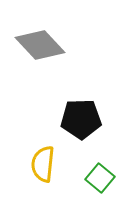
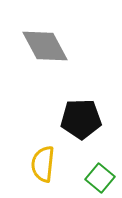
gray diamond: moved 5 px right, 1 px down; rotated 15 degrees clockwise
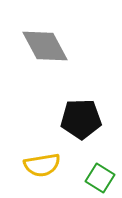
yellow semicircle: moved 1 px left, 1 px down; rotated 105 degrees counterclockwise
green square: rotated 8 degrees counterclockwise
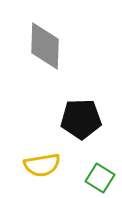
gray diamond: rotated 30 degrees clockwise
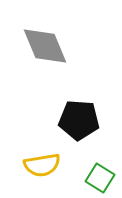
gray diamond: rotated 24 degrees counterclockwise
black pentagon: moved 2 px left, 1 px down; rotated 6 degrees clockwise
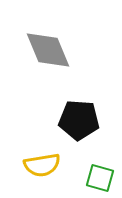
gray diamond: moved 3 px right, 4 px down
green square: rotated 16 degrees counterclockwise
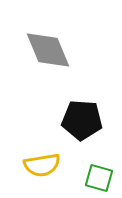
black pentagon: moved 3 px right
green square: moved 1 px left
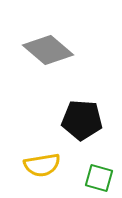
gray diamond: rotated 27 degrees counterclockwise
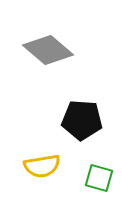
yellow semicircle: moved 1 px down
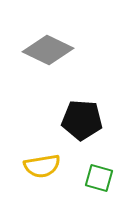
gray diamond: rotated 15 degrees counterclockwise
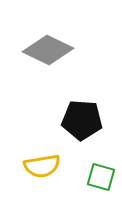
green square: moved 2 px right, 1 px up
